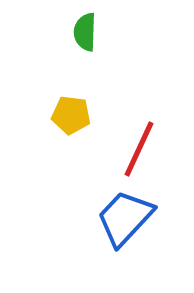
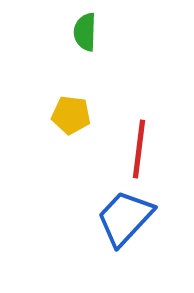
red line: rotated 18 degrees counterclockwise
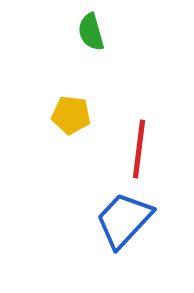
green semicircle: moved 6 px right; rotated 18 degrees counterclockwise
blue trapezoid: moved 1 px left, 2 px down
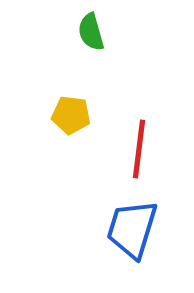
blue trapezoid: moved 8 px right, 9 px down; rotated 26 degrees counterclockwise
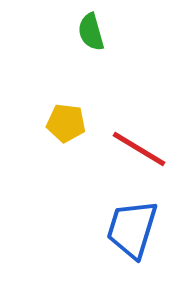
yellow pentagon: moved 5 px left, 8 px down
red line: rotated 66 degrees counterclockwise
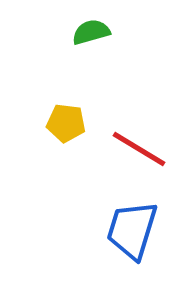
green semicircle: rotated 90 degrees clockwise
blue trapezoid: moved 1 px down
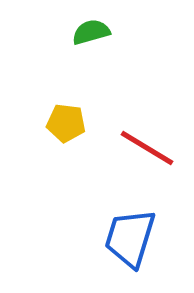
red line: moved 8 px right, 1 px up
blue trapezoid: moved 2 px left, 8 px down
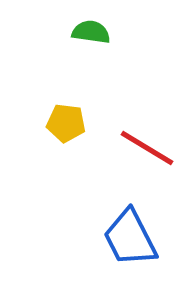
green semicircle: rotated 24 degrees clockwise
blue trapezoid: rotated 44 degrees counterclockwise
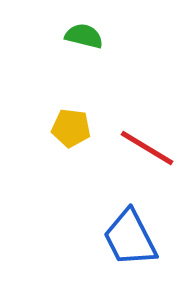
green semicircle: moved 7 px left, 4 px down; rotated 6 degrees clockwise
yellow pentagon: moved 5 px right, 5 px down
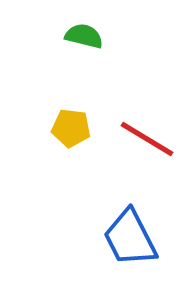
red line: moved 9 px up
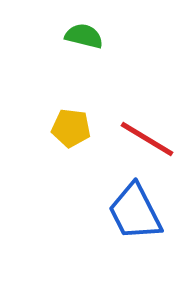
blue trapezoid: moved 5 px right, 26 px up
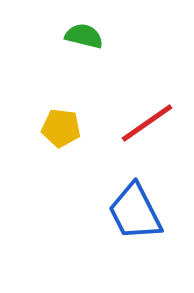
yellow pentagon: moved 10 px left
red line: moved 16 px up; rotated 66 degrees counterclockwise
